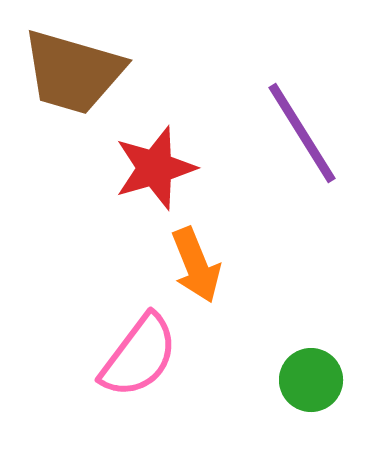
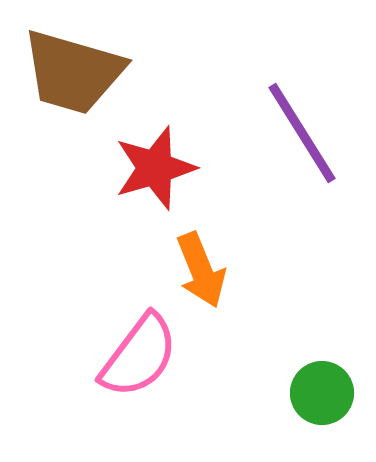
orange arrow: moved 5 px right, 5 px down
green circle: moved 11 px right, 13 px down
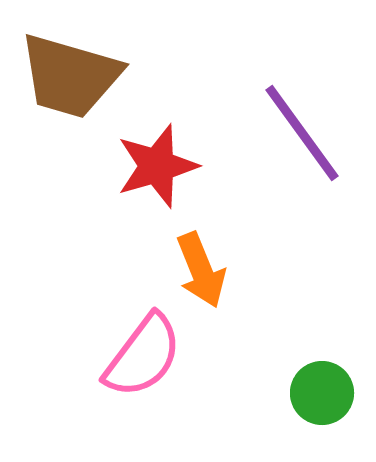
brown trapezoid: moved 3 px left, 4 px down
purple line: rotated 4 degrees counterclockwise
red star: moved 2 px right, 2 px up
pink semicircle: moved 4 px right
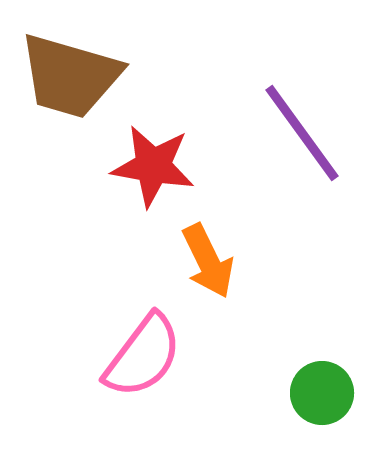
red star: moved 4 px left; rotated 26 degrees clockwise
orange arrow: moved 7 px right, 9 px up; rotated 4 degrees counterclockwise
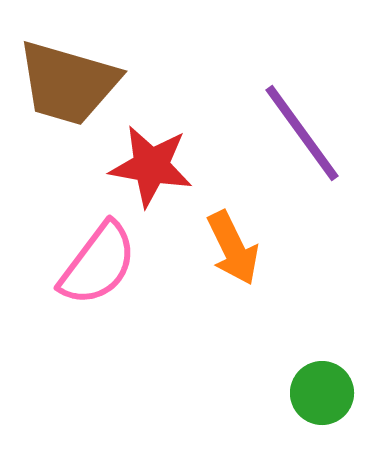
brown trapezoid: moved 2 px left, 7 px down
red star: moved 2 px left
orange arrow: moved 25 px right, 13 px up
pink semicircle: moved 45 px left, 92 px up
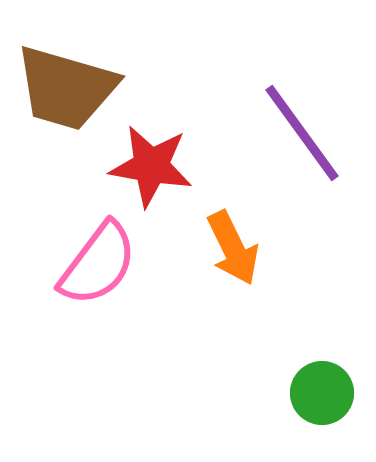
brown trapezoid: moved 2 px left, 5 px down
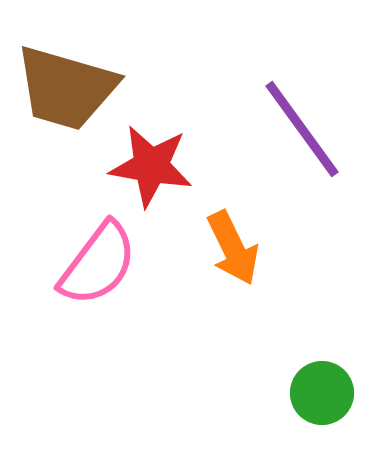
purple line: moved 4 px up
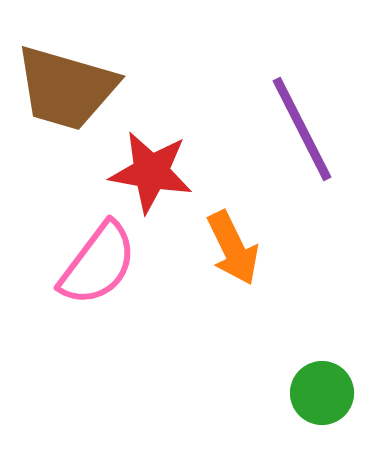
purple line: rotated 9 degrees clockwise
red star: moved 6 px down
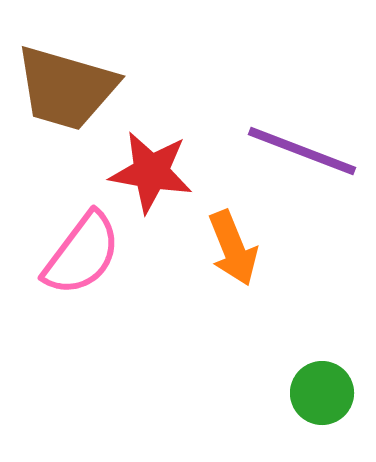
purple line: moved 22 px down; rotated 42 degrees counterclockwise
orange arrow: rotated 4 degrees clockwise
pink semicircle: moved 16 px left, 10 px up
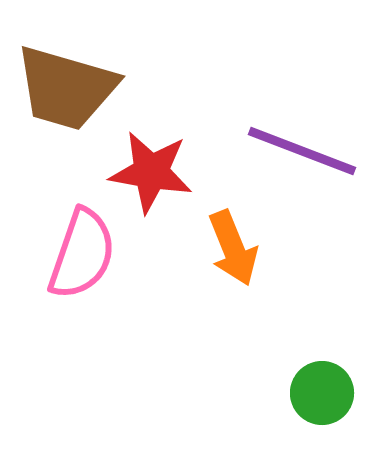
pink semicircle: rotated 18 degrees counterclockwise
